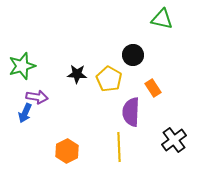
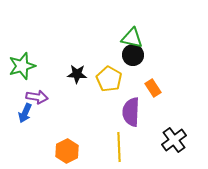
green triangle: moved 30 px left, 19 px down
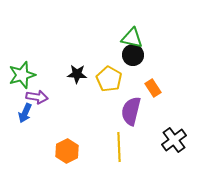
green star: moved 9 px down
purple semicircle: moved 1 px up; rotated 12 degrees clockwise
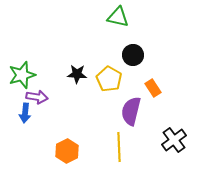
green triangle: moved 14 px left, 21 px up
blue arrow: rotated 18 degrees counterclockwise
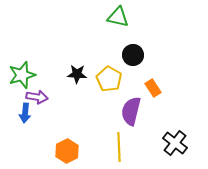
black cross: moved 1 px right, 3 px down; rotated 15 degrees counterclockwise
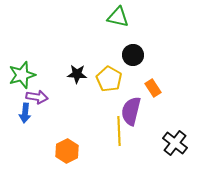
yellow line: moved 16 px up
